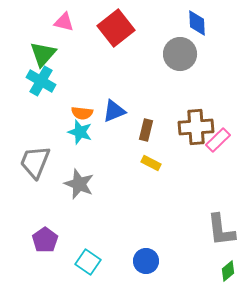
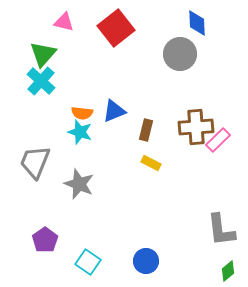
cyan cross: rotated 12 degrees clockwise
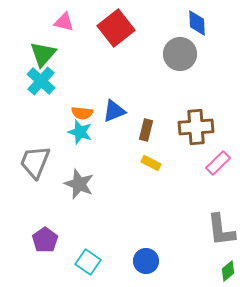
pink rectangle: moved 23 px down
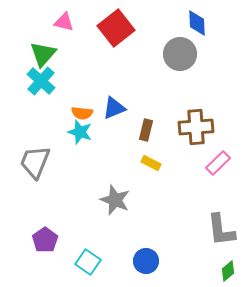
blue triangle: moved 3 px up
gray star: moved 36 px right, 16 px down
